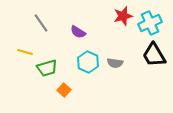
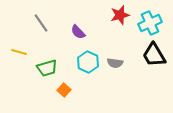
red star: moved 3 px left, 1 px up
purple semicircle: rotated 14 degrees clockwise
yellow line: moved 6 px left
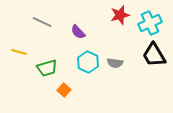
gray line: moved 1 px right, 1 px up; rotated 30 degrees counterclockwise
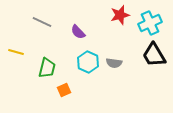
yellow line: moved 3 px left
gray semicircle: moved 1 px left
green trapezoid: rotated 60 degrees counterclockwise
orange square: rotated 24 degrees clockwise
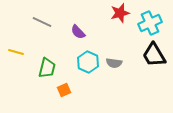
red star: moved 2 px up
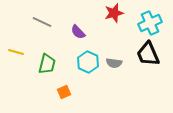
red star: moved 6 px left
black trapezoid: moved 6 px left, 1 px up; rotated 8 degrees clockwise
green trapezoid: moved 4 px up
orange square: moved 2 px down
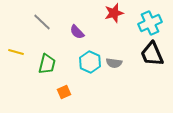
gray line: rotated 18 degrees clockwise
purple semicircle: moved 1 px left
black trapezoid: moved 4 px right
cyan hexagon: moved 2 px right
